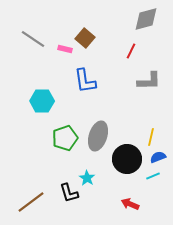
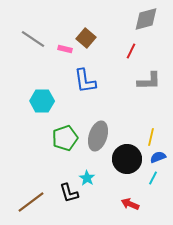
brown square: moved 1 px right
cyan line: moved 2 px down; rotated 40 degrees counterclockwise
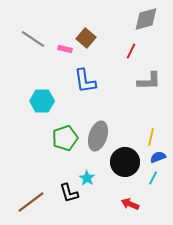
black circle: moved 2 px left, 3 px down
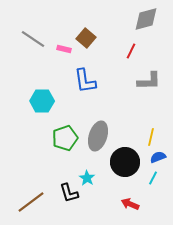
pink rectangle: moved 1 px left
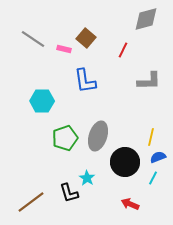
red line: moved 8 px left, 1 px up
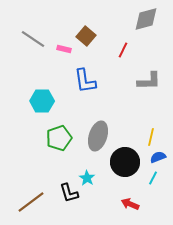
brown square: moved 2 px up
green pentagon: moved 6 px left
